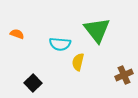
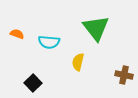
green triangle: moved 1 px left, 2 px up
cyan semicircle: moved 11 px left, 2 px up
brown cross: rotated 36 degrees clockwise
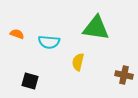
green triangle: rotated 44 degrees counterclockwise
black square: moved 3 px left, 2 px up; rotated 30 degrees counterclockwise
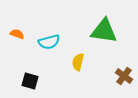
green triangle: moved 8 px right, 3 px down
cyan semicircle: rotated 20 degrees counterclockwise
brown cross: moved 1 px down; rotated 24 degrees clockwise
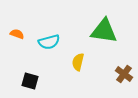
brown cross: moved 2 px up
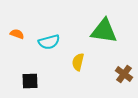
black square: rotated 18 degrees counterclockwise
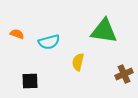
brown cross: rotated 30 degrees clockwise
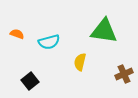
yellow semicircle: moved 2 px right
black square: rotated 36 degrees counterclockwise
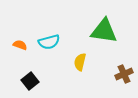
orange semicircle: moved 3 px right, 11 px down
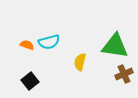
green triangle: moved 11 px right, 15 px down
orange semicircle: moved 7 px right
